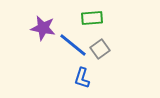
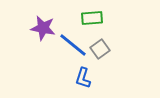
blue L-shape: moved 1 px right
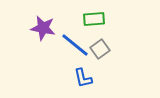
green rectangle: moved 2 px right, 1 px down
blue line: moved 2 px right
blue L-shape: rotated 30 degrees counterclockwise
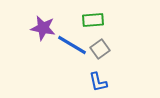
green rectangle: moved 1 px left, 1 px down
blue line: moved 3 px left; rotated 8 degrees counterclockwise
blue L-shape: moved 15 px right, 4 px down
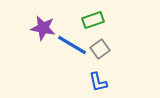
green rectangle: rotated 15 degrees counterclockwise
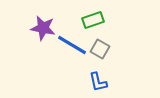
gray square: rotated 24 degrees counterclockwise
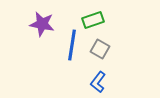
purple star: moved 1 px left, 4 px up
blue line: rotated 68 degrees clockwise
blue L-shape: rotated 50 degrees clockwise
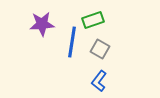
purple star: rotated 15 degrees counterclockwise
blue line: moved 3 px up
blue L-shape: moved 1 px right, 1 px up
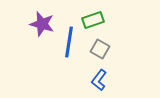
purple star: rotated 20 degrees clockwise
blue line: moved 3 px left
blue L-shape: moved 1 px up
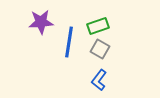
green rectangle: moved 5 px right, 6 px down
purple star: moved 1 px left, 2 px up; rotated 20 degrees counterclockwise
